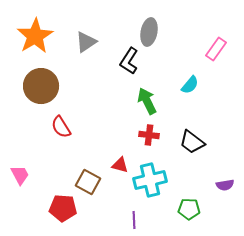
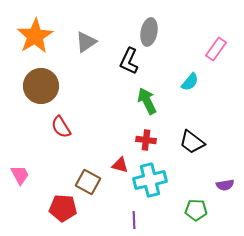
black L-shape: rotated 8 degrees counterclockwise
cyan semicircle: moved 3 px up
red cross: moved 3 px left, 5 px down
green pentagon: moved 7 px right, 1 px down
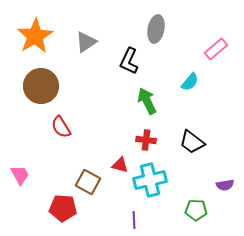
gray ellipse: moved 7 px right, 3 px up
pink rectangle: rotated 15 degrees clockwise
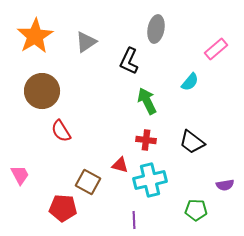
brown circle: moved 1 px right, 5 px down
red semicircle: moved 4 px down
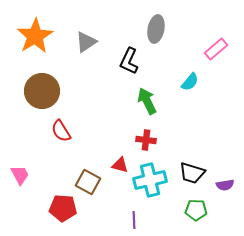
black trapezoid: moved 31 px down; rotated 20 degrees counterclockwise
